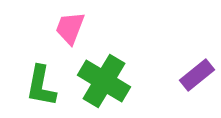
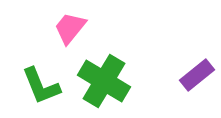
pink trapezoid: rotated 18 degrees clockwise
green L-shape: rotated 33 degrees counterclockwise
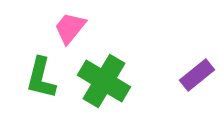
green L-shape: moved 8 px up; rotated 36 degrees clockwise
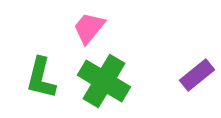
pink trapezoid: moved 19 px right
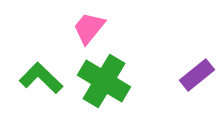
green L-shape: rotated 120 degrees clockwise
